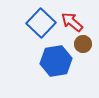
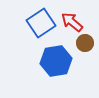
blue square: rotated 12 degrees clockwise
brown circle: moved 2 px right, 1 px up
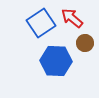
red arrow: moved 4 px up
blue hexagon: rotated 12 degrees clockwise
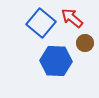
blue square: rotated 16 degrees counterclockwise
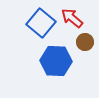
brown circle: moved 1 px up
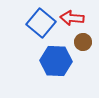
red arrow: rotated 35 degrees counterclockwise
brown circle: moved 2 px left
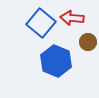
brown circle: moved 5 px right
blue hexagon: rotated 20 degrees clockwise
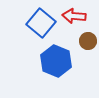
red arrow: moved 2 px right, 2 px up
brown circle: moved 1 px up
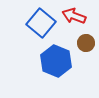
red arrow: rotated 15 degrees clockwise
brown circle: moved 2 px left, 2 px down
